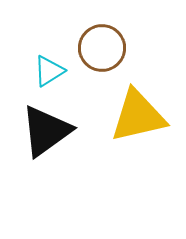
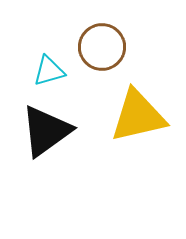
brown circle: moved 1 px up
cyan triangle: rotated 16 degrees clockwise
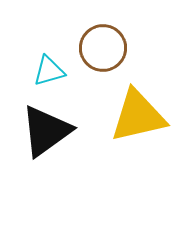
brown circle: moved 1 px right, 1 px down
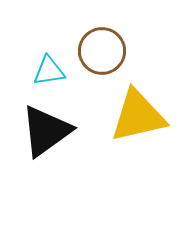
brown circle: moved 1 px left, 3 px down
cyan triangle: rotated 8 degrees clockwise
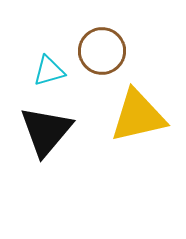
cyan triangle: rotated 8 degrees counterclockwise
black triangle: rotated 14 degrees counterclockwise
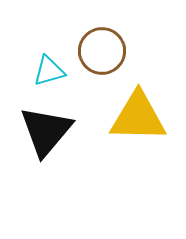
yellow triangle: moved 1 px down; rotated 14 degrees clockwise
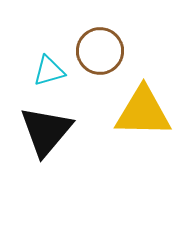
brown circle: moved 2 px left
yellow triangle: moved 5 px right, 5 px up
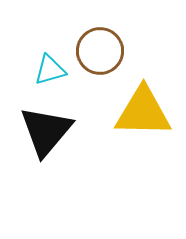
cyan triangle: moved 1 px right, 1 px up
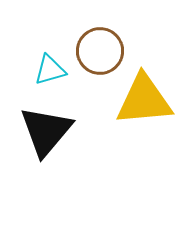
yellow triangle: moved 1 px right, 12 px up; rotated 6 degrees counterclockwise
